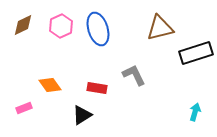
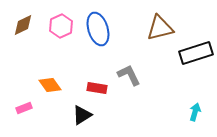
gray L-shape: moved 5 px left
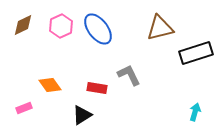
blue ellipse: rotated 20 degrees counterclockwise
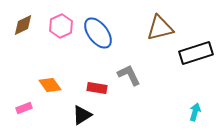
blue ellipse: moved 4 px down
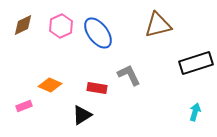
brown triangle: moved 2 px left, 3 px up
black rectangle: moved 10 px down
orange diamond: rotated 30 degrees counterclockwise
pink rectangle: moved 2 px up
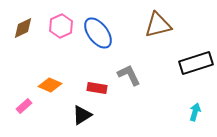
brown diamond: moved 3 px down
pink rectangle: rotated 21 degrees counterclockwise
